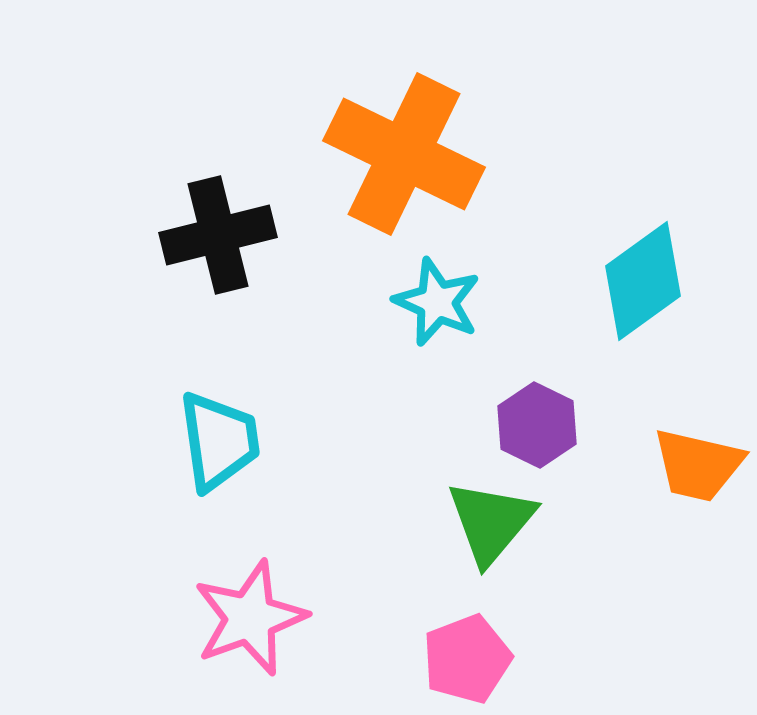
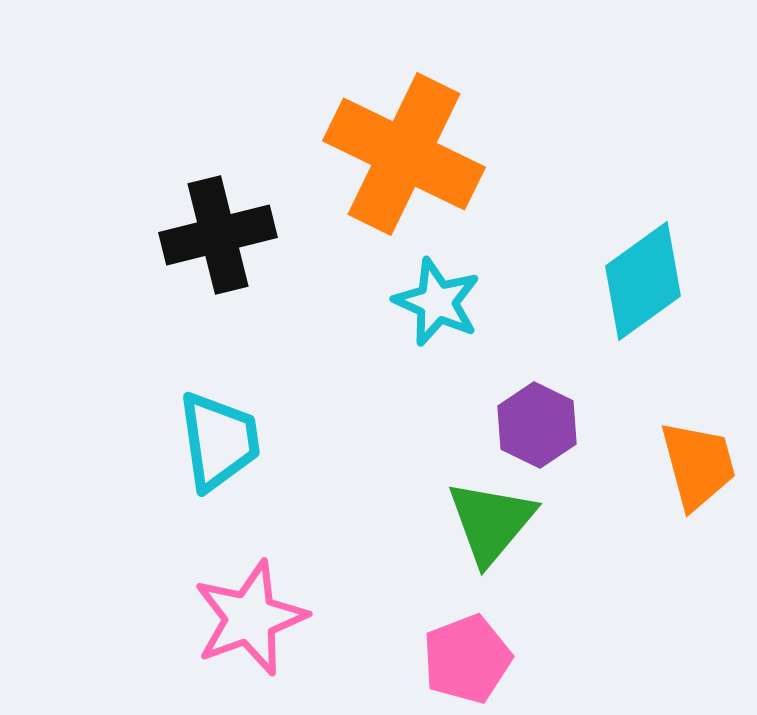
orange trapezoid: rotated 118 degrees counterclockwise
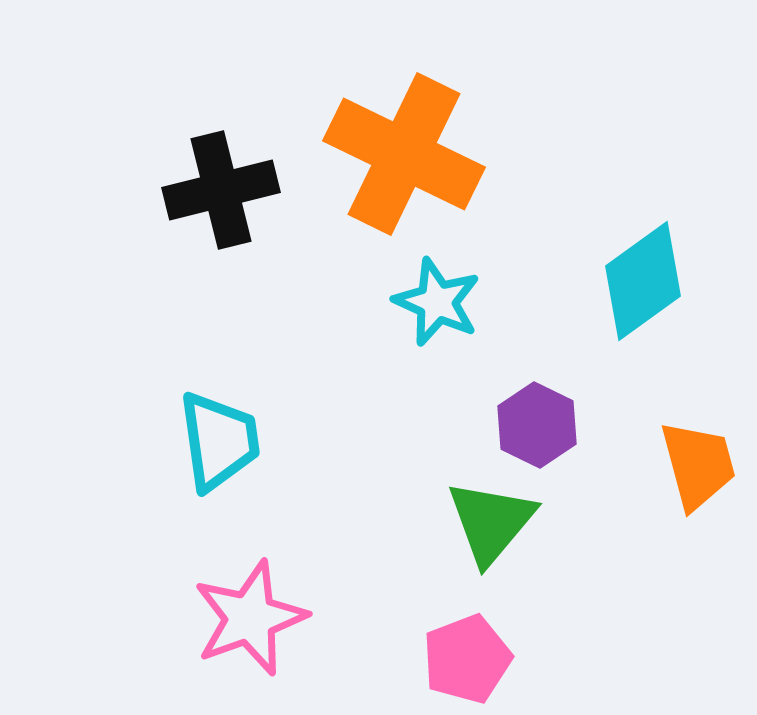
black cross: moved 3 px right, 45 px up
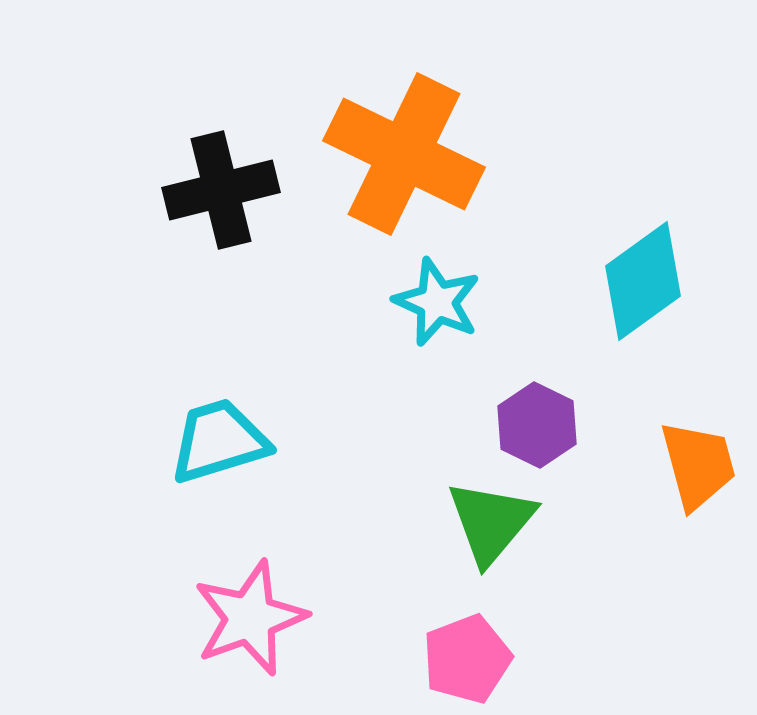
cyan trapezoid: rotated 99 degrees counterclockwise
